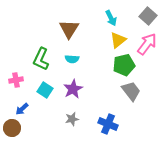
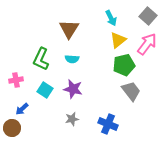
purple star: rotated 30 degrees counterclockwise
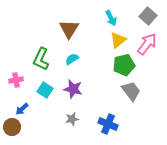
cyan semicircle: rotated 144 degrees clockwise
brown circle: moved 1 px up
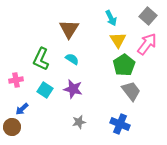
yellow triangle: rotated 24 degrees counterclockwise
cyan semicircle: rotated 64 degrees clockwise
green pentagon: rotated 20 degrees counterclockwise
gray star: moved 7 px right, 3 px down
blue cross: moved 12 px right
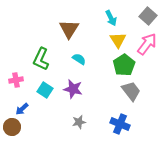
cyan semicircle: moved 7 px right
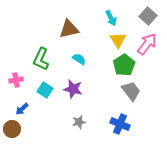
brown triangle: rotated 45 degrees clockwise
brown circle: moved 2 px down
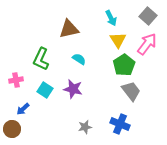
blue arrow: moved 1 px right
gray star: moved 6 px right, 5 px down
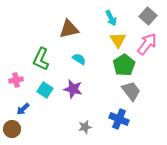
blue cross: moved 1 px left, 5 px up
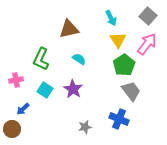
purple star: rotated 18 degrees clockwise
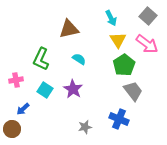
pink arrow: rotated 90 degrees clockwise
gray trapezoid: moved 2 px right
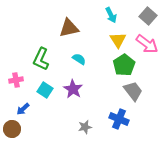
cyan arrow: moved 3 px up
brown triangle: moved 1 px up
